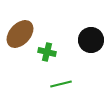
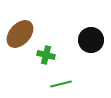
green cross: moved 1 px left, 3 px down
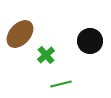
black circle: moved 1 px left, 1 px down
green cross: rotated 36 degrees clockwise
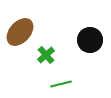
brown ellipse: moved 2 px up
black circle: moved 1 px up
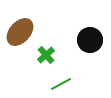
green line: rotated 15 degrees counterclockwise
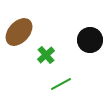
brown ellipse: moved 1 px left
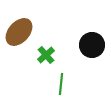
black circle: moved 2 px right, 5 px down
green line: rotated 55 degrees counterclockwise
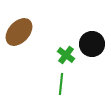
black circle: moved 1 px up
green cross: moved 20 px right; rotated 12 degrees counterclockwise
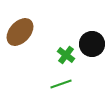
brown ellipse: moved 1 px right
green line: rotated 65 degrees clockwise
